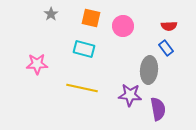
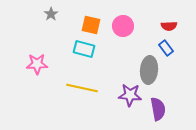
orange square: moved 7 px down
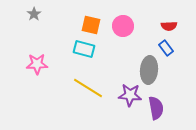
gray star: moved 17 px left
yellow line: moved 6 px right; rotated 20 degrees clockwise
purple semicircle: moved 2 px left, 1 px up
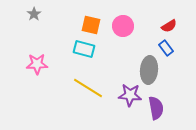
red semicircle: rotated 28 degrees counterclockwise
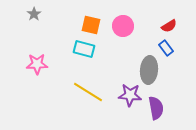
yellow line: moved 4 px down
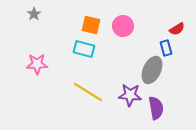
red semicircle: moved 8 px right, 3 px down
blue rectangle: rotated 21 degrees clockwise
gray ellipse: moved 3 px right; rotated 20 degrees clockwise
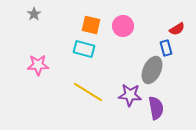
pink star: moved 1 px right, 1 px down
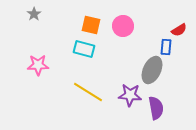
red semicircle: moved 2 px right, 1 px down
blue rectangle: moved 1 px up; rotated 21 degrees clockwise
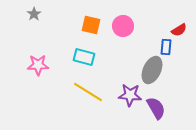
cyan rectangle: moved 8 px down
purple semicircle: rotated 20 degrees counterclockwise
